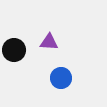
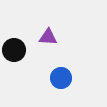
purple triangle: moved 1 px left, 5 px up
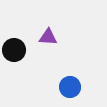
blue circle: moved 9 px right, 9 px down
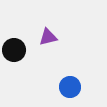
purple triangle: rotated 18 degrees counterclockwise
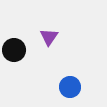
purple triangle: moved 1 px right; rotated 42 degrees counterclockwise
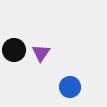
purple triangle: moved 8 px left, 16 px down
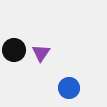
blue circle: moved 1 px left, 1 px down
